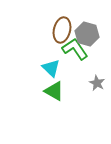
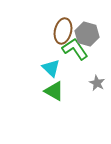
brown ellipse: moved 1 px right, 1 px down
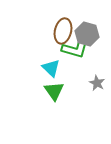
green L-shape: rotated 140 degrees clockwise
green triangle: rotated 25 degrees clockwise
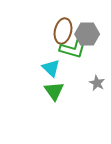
gray hexagon: rotated 15 degrees counterclockwise
green L-shape: moved 2 px left
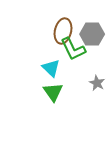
gray hexagon: moved 5 px right
green L-shape: rotated 48 degrees clockwise
green triangle: moved 1 px left, 1 px down
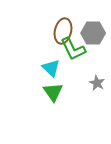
gray hexagon: moved 1 px right, 1 px up
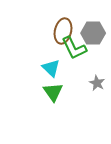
green L-shape: moved 1 px right, 1 px up
